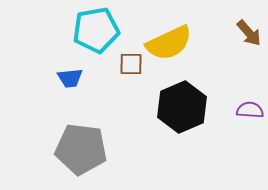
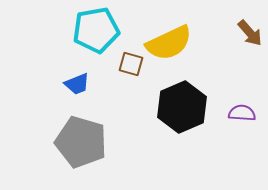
brown arrow: moved 1 px right
brown square: rotated 15 degrees clockwise
blue trapezoid: moved 7 px right, 6 px down; rotated 16 degrees counterclockwise
purple semicircle: moved 8 px left, 3 px down
gray pentagon: moved 7 px up; rotated 9 degrees clockwise
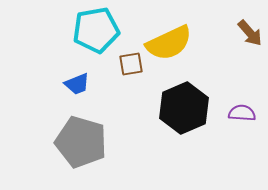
brown square: rotated 25 degrees counterclockwise
black hexagon: moved 2 px right, 1 px down
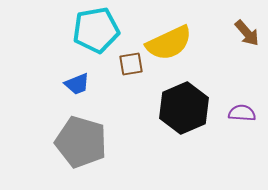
brown arrow: moved 3 px left
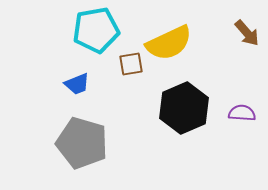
gray pentagon: moved 1 px right, 1 px down
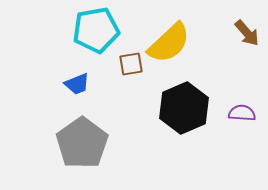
yellow semicircle: rotated 18 degrees counterclockwise
gray pentagon: rotated 21 degrees clockwise
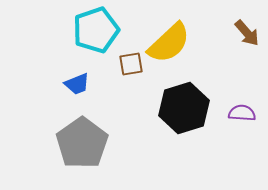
cyan pentagon: rotated 9 degrees counterclockwise
black hexagon: rotated 6 degrees clockwise
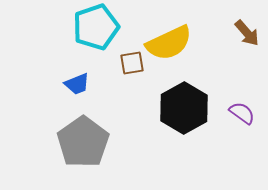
cyan pentagon: moved 3 px up
yellow semicircle: rotated 18 degrees clockwise
brown square: moved 1 px right, 1 px up
black hexagon: rotated 12 degrees counterclockwise
purple semicircle: rotated 32 degrees clockwise
gray pentagon: moved 1 px right, 1 px up
